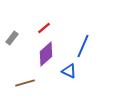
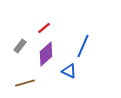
gray rectangle: moved 8 px right, 8 px down
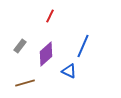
red line: moved 6 px right, 12 px up; rotated 24 degrees counterclockwise
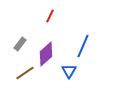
gray rectangle: moved 2 px up
blue triangle: rotated 35 degrees clockwise
brown line: moved 10 px up; rotated 18 degrees counterclockwise
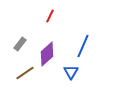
purple diamond: moved 1 px right
blue triangle: moved 2 px right, 1 px down
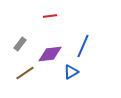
red line: rotated 56 degrees clockwise
purple diamond: moved 3 px right; rotated 35 degrees clockwise
blue triangle: rotated 28 degrees clockwise
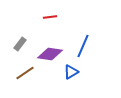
red line: moved 1 px down
purple diamond: rotated 15 degrees clockwise
